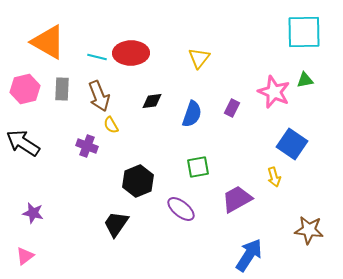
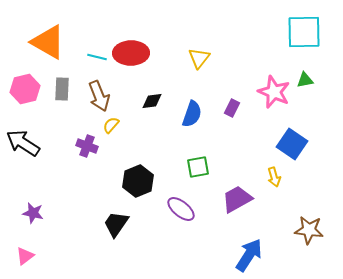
yellow semicircle: rotated 72 degrees clockwise
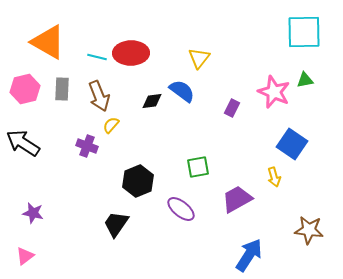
blue semicircle: moved 10 px left, 23 px up; rotated 72 degrees counterclockwise
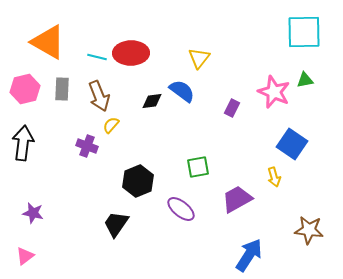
black arrow: rotated 64 degrees clockwise
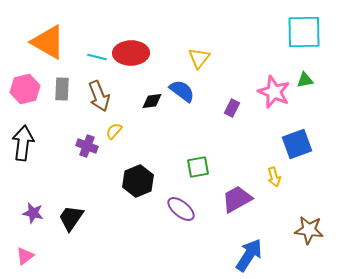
yellow semicircle: moved 3 px right, 6 px down
blue square: moved 5 px right; rotated 36 degrees clockwise
black trapezoid: moved 45 px left, 6 px up
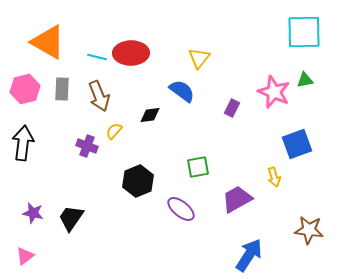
black diamond: moved 2 px left, 14 px down
